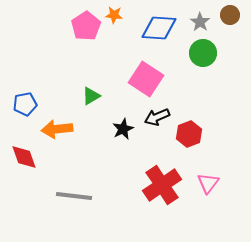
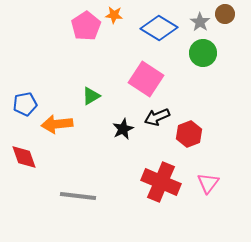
brown circle: moved 5 px left, 1 px up
blue diamond: rotated 27 degrees clockwise
orange arrow: moved 5 px up
red cross: moved 1 px left, 3 px up; rotated 33 degrees counterclockwise
gray line: moved 4 px right
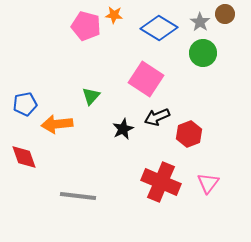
pink pentagon: rotated 24 degrees counterclockwise
green triangle: rotated 18 degrees counterclockwise
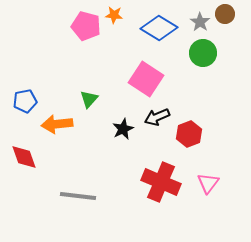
green triangle: moved 2 px left, 3 px down
blue pentagon: moved 3 px up
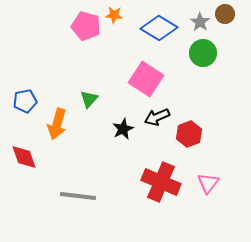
orange arrow: rotated 68 degrees counterclockwise
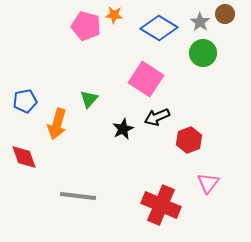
red hexagon: moved 6 px down
red cross: moved 23 px down
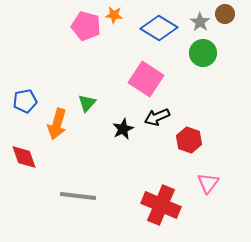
green triangle: moved 2 px left, 4 px down
red hexagon: rotated 20 degrees counterclockwise
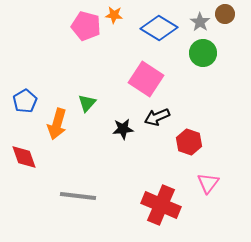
blue pentagon: rotated 20 degrees counterclockwise
black star: rotated 20 degrees clockwise
red hexagon: moved 2 px down
